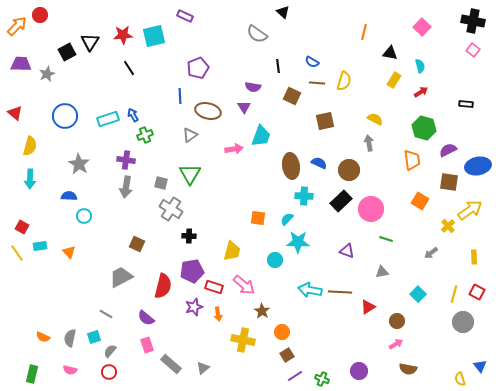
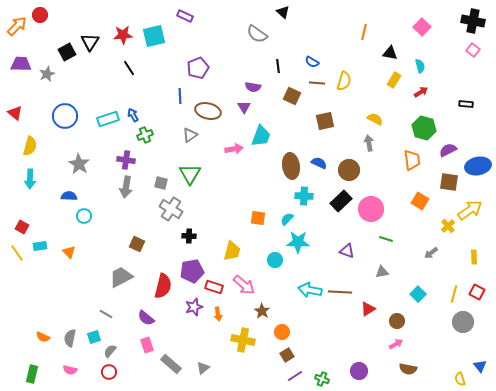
red triangle at (368, 307): moved 2 px down
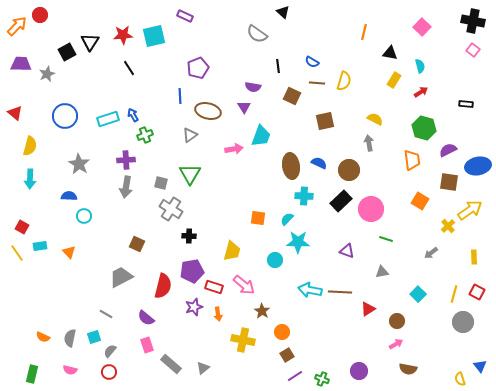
purple cross at (126, 160): rotated 12 degrees counterclockwise
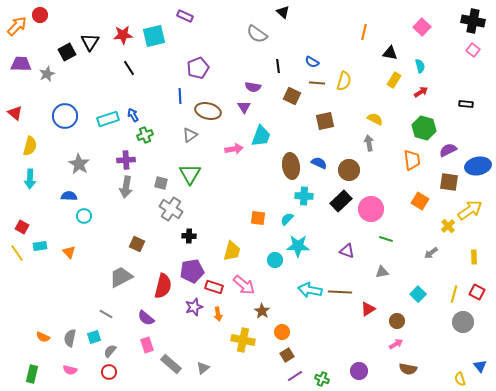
cyan star at (298, 242): moved 4 px down
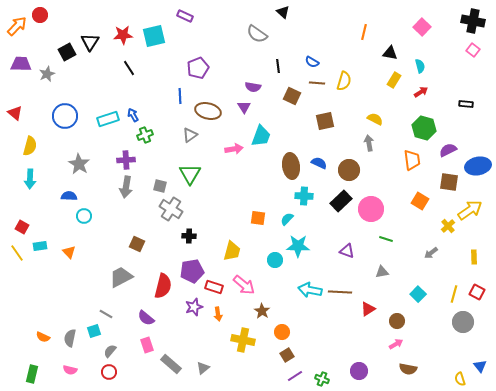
gray square at (161, 183): moved 1 px left, 3 px down
cyan square at (94, 337): moved 6 px up
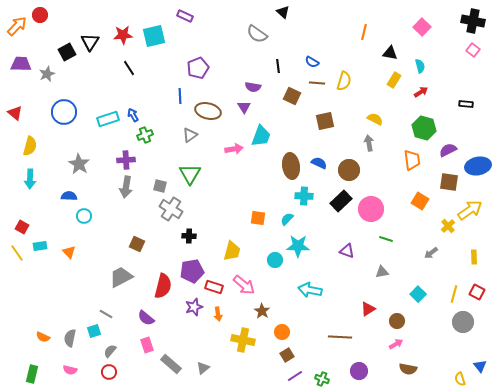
blue circle at (65, 116): moved 1 px left, 4 px up
brown line at (340, 292): moved 45 px down
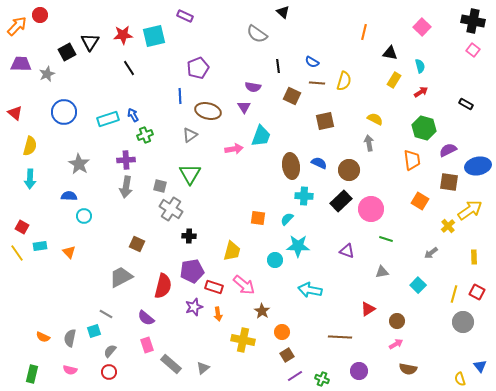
black rectangle at (466, 104): rotated 24 degrees clockwise
cyan square at (418, 294): moved 9 px up
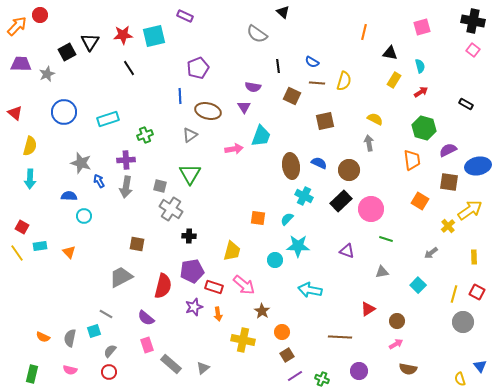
pink square at (422, 27): rotated 30 degrees clockwise
blue arrow at (133, 115): moved 34 px left, 66 px down
gray star at (79, 164): moved 2 px right, 1 px up; rotated 15 degrees counterclockwise
cyan cross at (304, 196): rotated 24 degrees clockwise
brown square at (137, 244): rotated 14 degrees counterclockwise
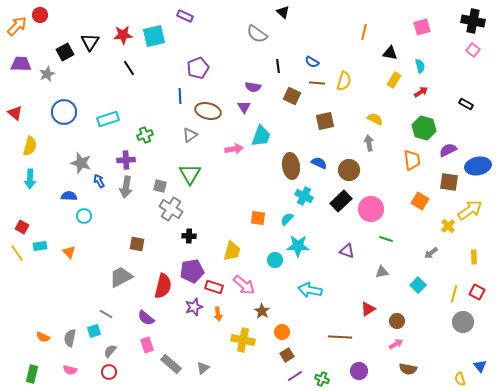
black square at (67, 52): moved 2 px left
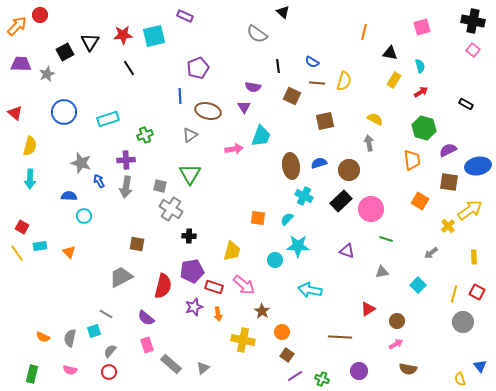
blue semicircle at (319, 163): rotated 42 degrees counterclockwise
brown square at (287, 355): rotated 24 degrees counterclockwise
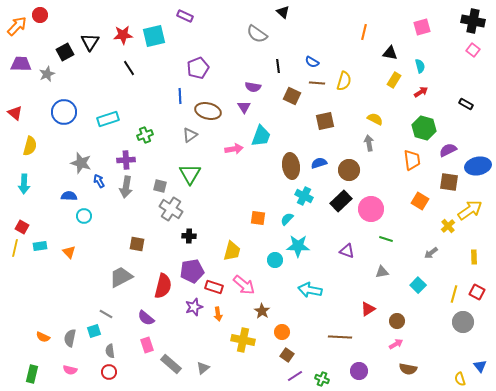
cyan arrow at (30, 179): moved 6 px left, 5 px down
yellow line at (17, 253): moved 2 px left, 5 px up; rotated 48 degrees clockwise
gray semicircle at (110, 351): rotated 48 degrees counterclockwise
